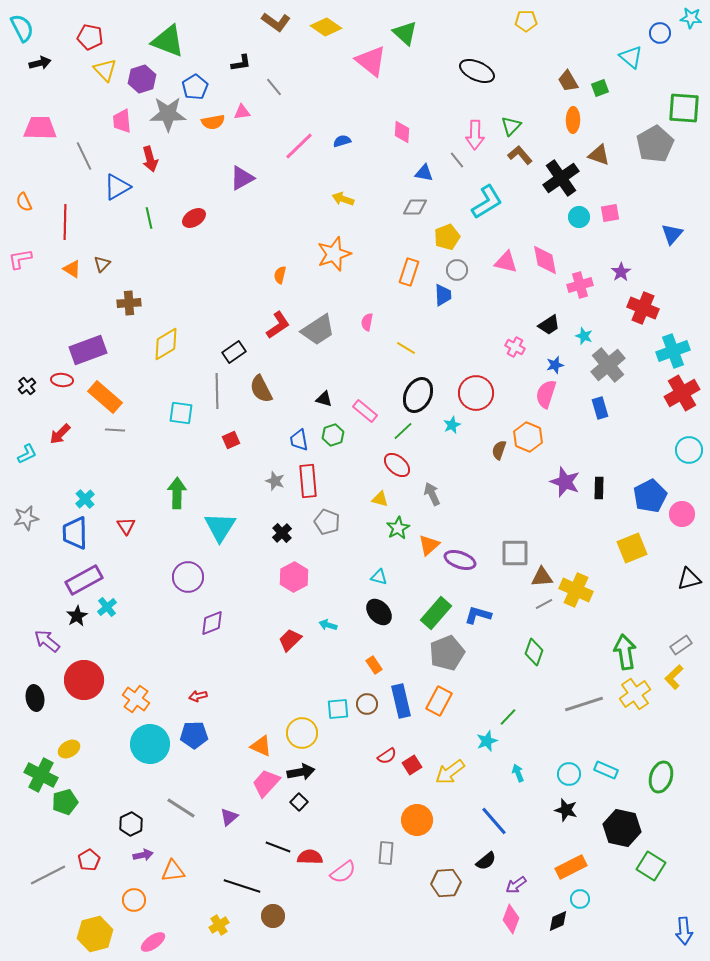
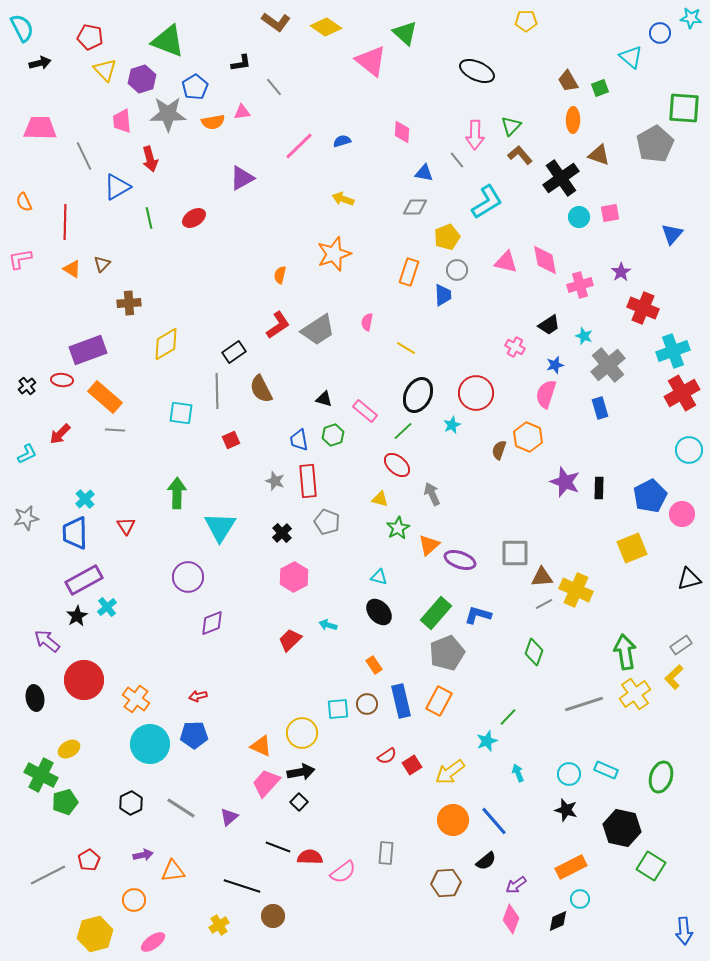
orange circle at (417, 820): moved 36 px right
black hexagon at (131, 824): moved 21 px up
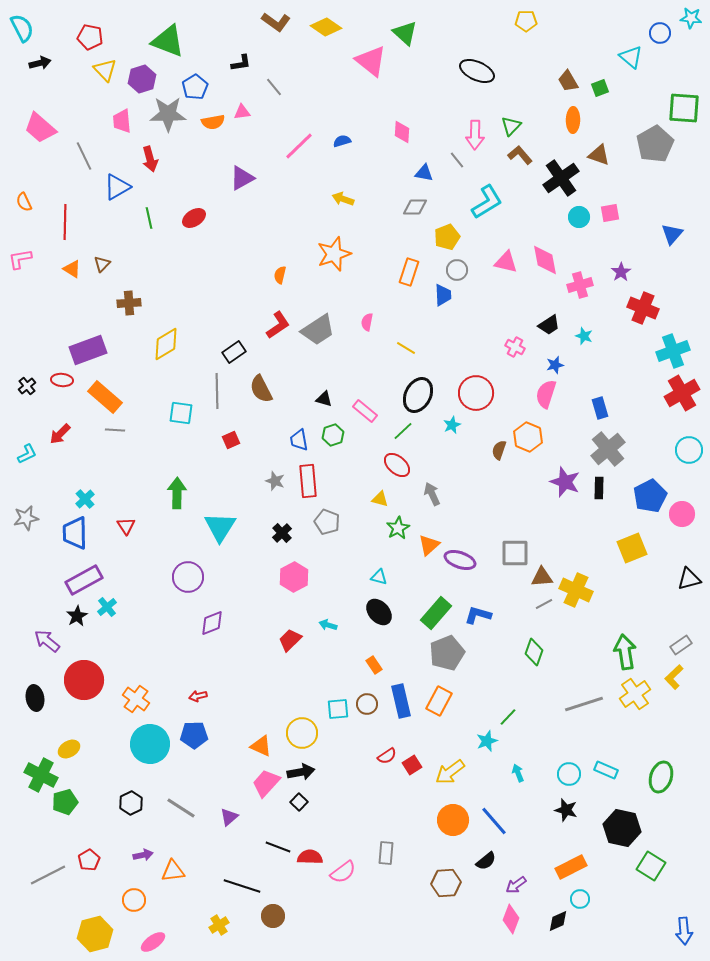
pink trapezoid at (40, 128): rotated 140 degrees counterclockwise
gray cross at (608, 365): moved 84 px down
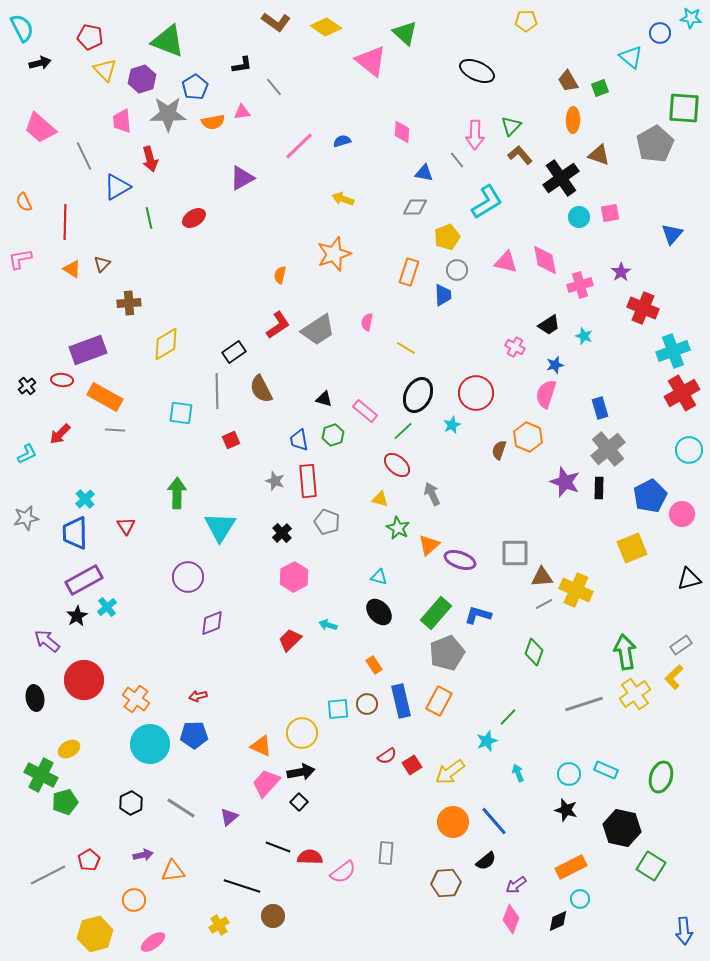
black L-shape at (241, 63): moved 1 px right, 2 px down
orange rectangle at (105, 397): rotated 12 degrees counterclockwise
green star at (398, 528): rotated 15 degrees counterclockwise
orange circle at (453, 820): moved 2 px down
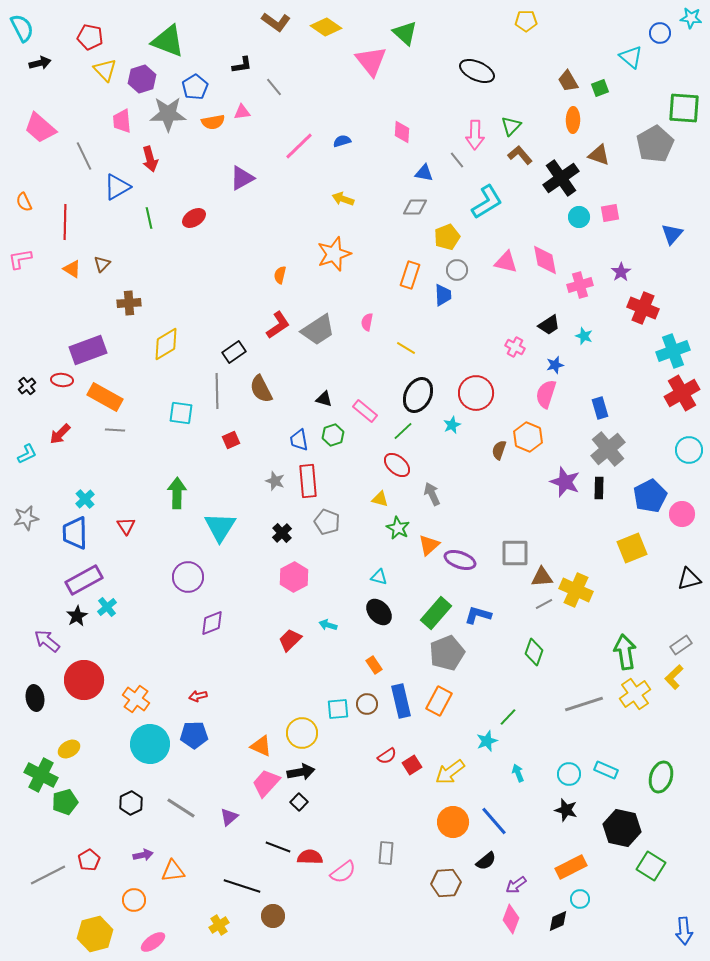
pink triangle at (371, 61): rotated 12 degrees clockwise
orange rectangle at (409, 272): moved 1 px right, 3 px down
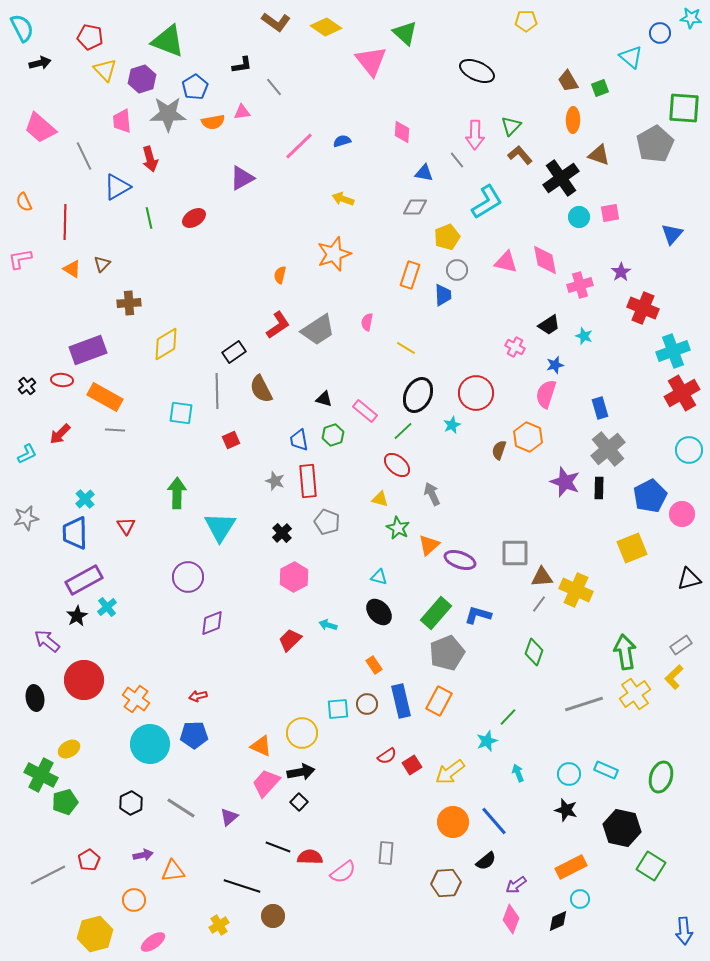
gray line at (544, 604): moved 5 px left; rotated 24 degrees counterclockwise
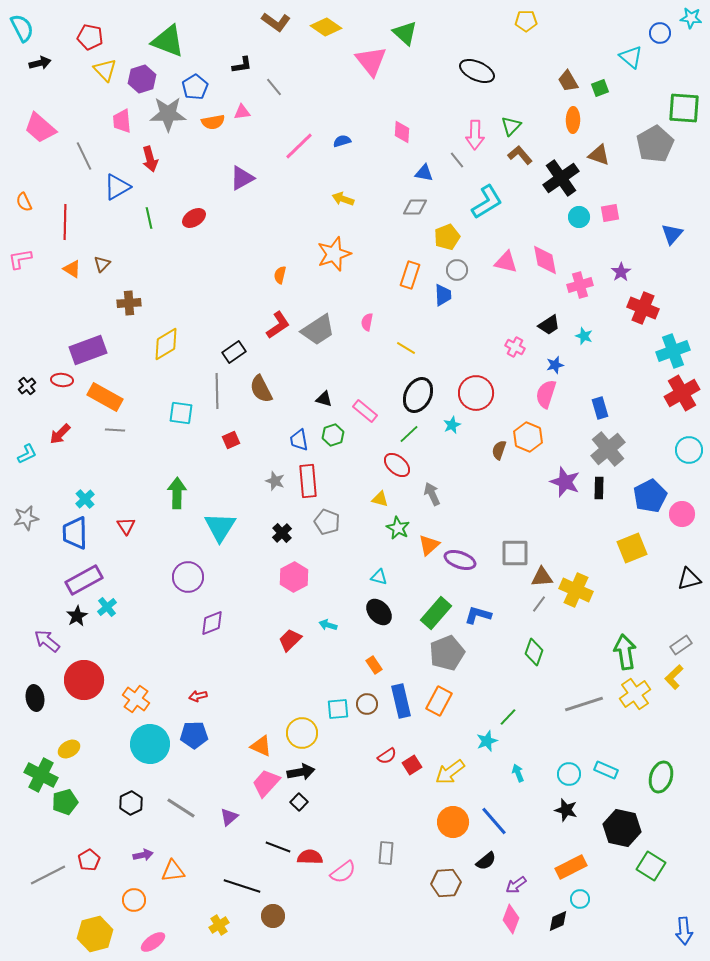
green line at (403, 431): moved 6 px right, 3 px down
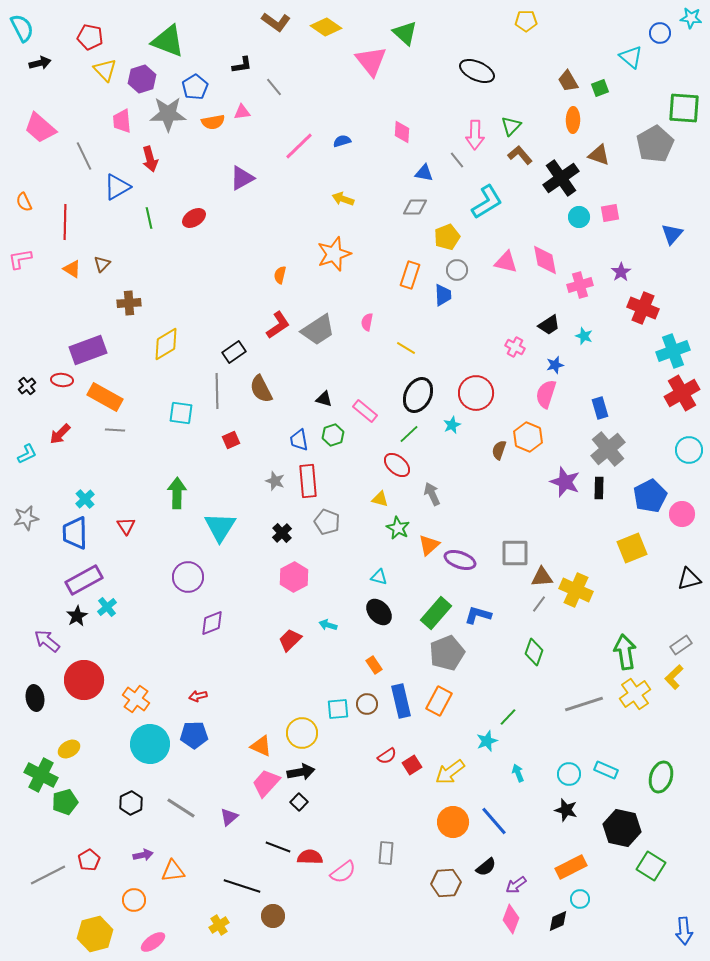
black semicircle at (486, 861): moved 6 px down
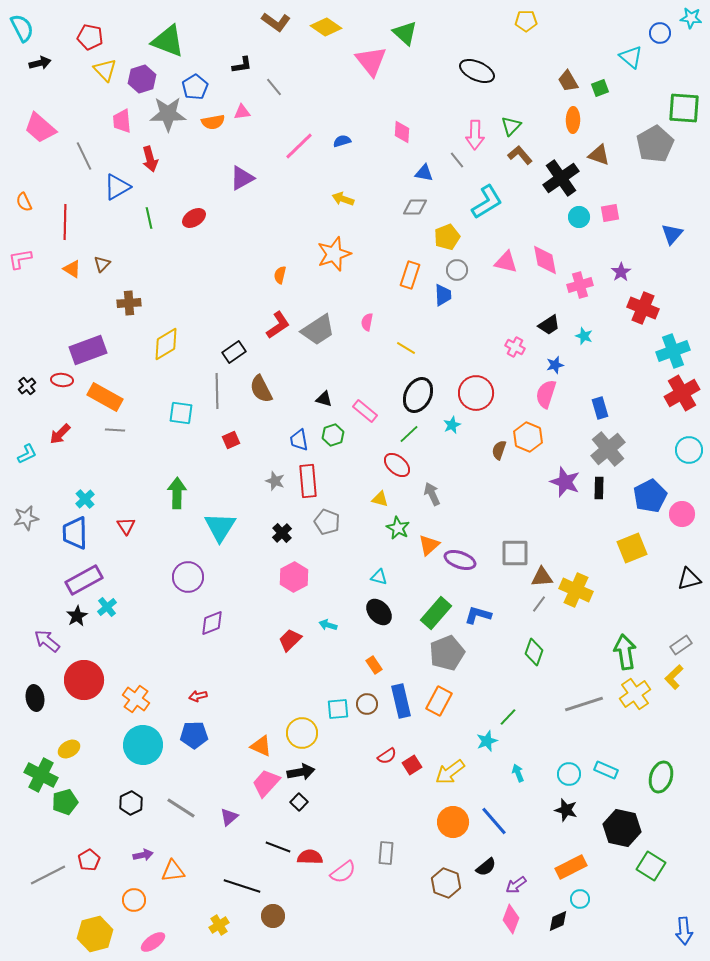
cyan circle at (150, 744): moved 7 px left, 1 px down
brown hexagon at (446, 883): rotated 24 degrees clockwise
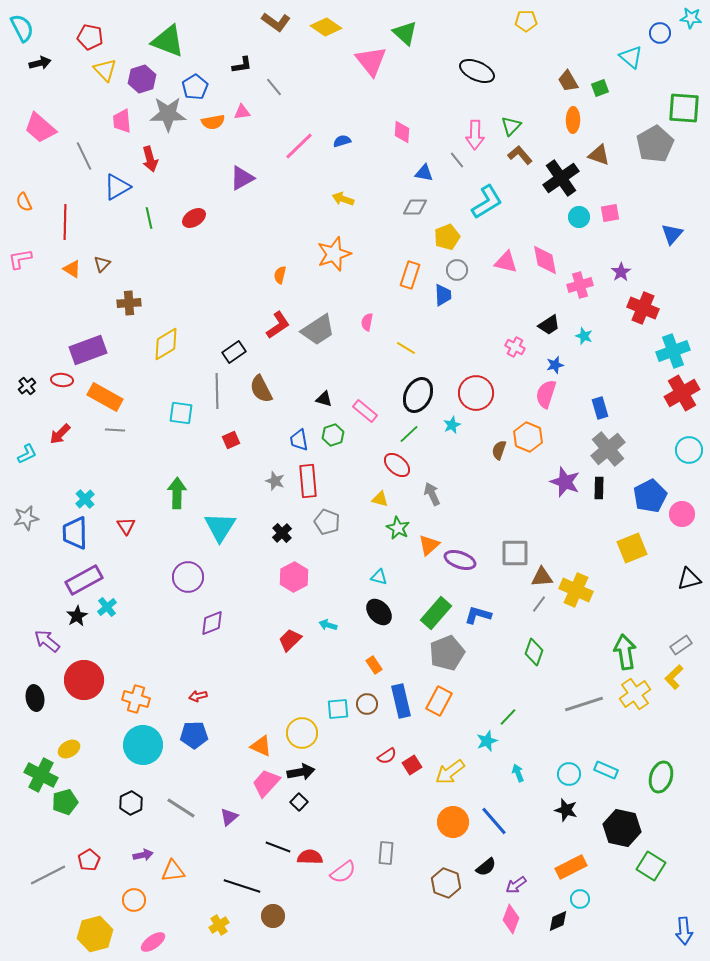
orange cross at (136, 699): rotated 20 degrees counterclockwise
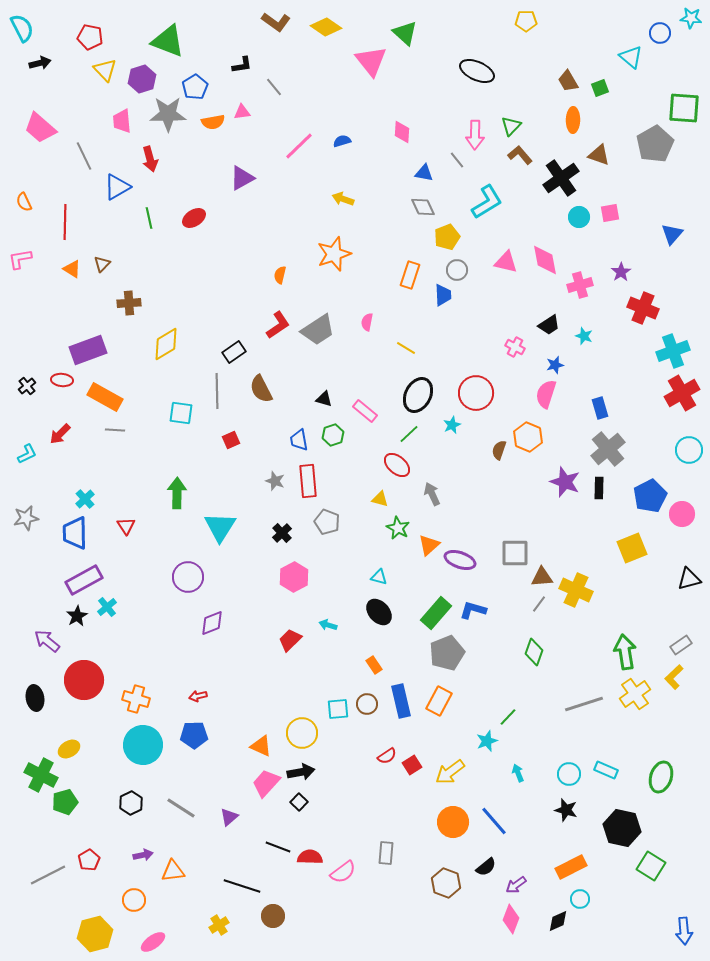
gray diamond at (415, 207): moved 8 px right; rotated 65 degrees clockwise
blue L-shape at (478, 615): moved 5 px left, 5 px up
